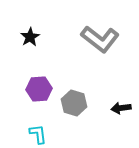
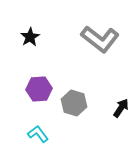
black arrow: rotated 132 degrees clockwise
cyan L-shape: rotated 30 degrees counterclockwise
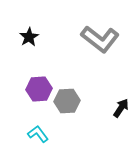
black star: moved 1 px left
gray hexagon: moved 7 px left, 2 px up; rotated 20 degrees counterclockwise
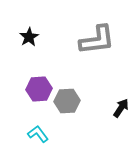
gray L-shape: moved 3 px left, 1 px down; rotated 45 degrees counterclockwise
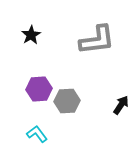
black star: moved 2 px right, 2 px up
black arrow: moved 3 px up
cyan L-shape: moved 1 px left
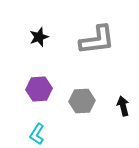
black star: moved 8 px right, 2 px down; rotated 12 degrees clockwise
gray hexagon: moved 15 px right
black arrow: moved 2 px right, 1 px down; rotated 48 degrees counterclockwise
cyan L-shape: rotated 110 degrees counterclockwise
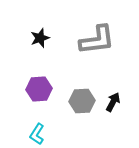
black star: moved 1 px right, 1 px down
black arrow: moved 10 px left, 4 px up; rotated 42 degrees clockwise
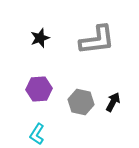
gray hexagon: moved 1 px left, 1 px down; rotated 15 degrees clockwise
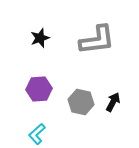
cyan L-shape: rotated 15 degrees clockwise
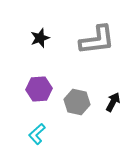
gray hexagon: moved 4 px left
